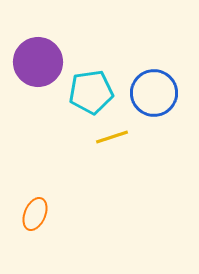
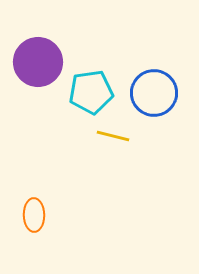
yellow line: moved 1 px right, 1 px up; rotated 32 degrees clockwise
orange ellipse: moved 1 px left, 1 px down; rotated 24 degrees counterclockwise
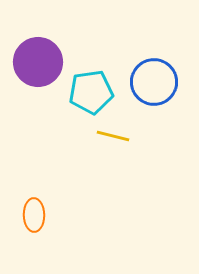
blue circle: moved 11 px up
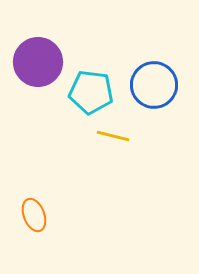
blue circle: moved 3 px down
cyan pentagon: rotated 15 degrees clockwise
orange ellipse: rotated 20 degrees counterclockwise
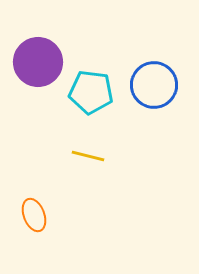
yellow line: moved 25 px left, 20 px down
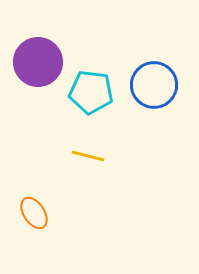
orange ellipse: moved 2 px up; rotated 12 degrees counterclockwise
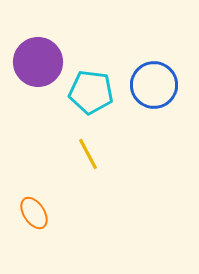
yellow line: moved 2 px up; rotated 48 degrees clockwise
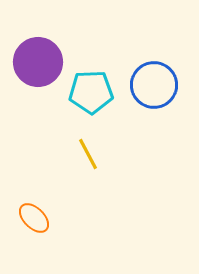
cyan pentagon: rotated 9 degrees counterclockwise
orange ellipse: moved 5 px down; rotated 12 degrees counterclockwise
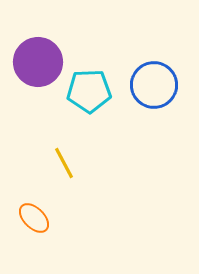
cyan pentagon: moved 2 px left, 1 px up
yellow line: moved 24 px left, 9 px down
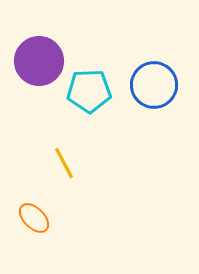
purple circle: moved 1 px right, 1 px up
